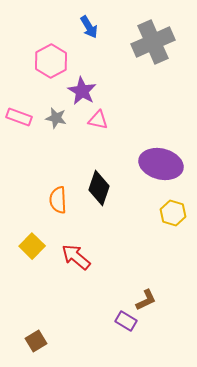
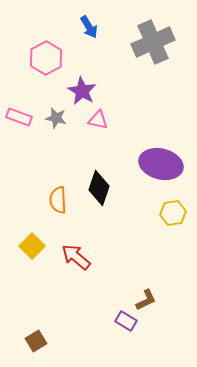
pink hexagon: moved 5 px left, 3 px up
yellow hexagon: rotated 25 degrees counterclockwise
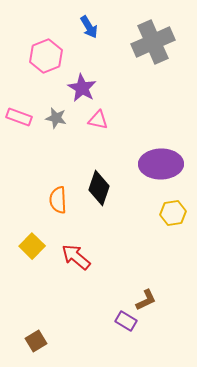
pink hexagon: moved 2 px up; rotated 8 degrees clockwise
purple star: moved 3 px up
purple ellipse: rotated 15 degrees counterclockwise
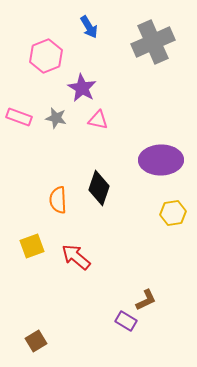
purple ellipse: moved 4 px up
yellow square: rotated 25 degrees clockwise
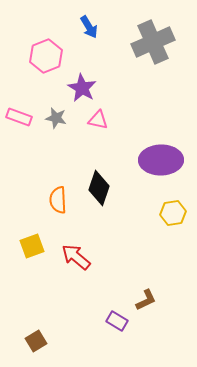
purple rectangle: moved 9 px left
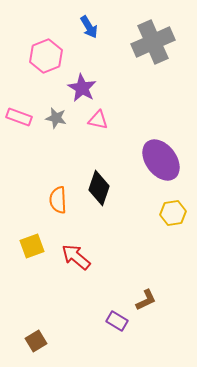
purple ellipse: rotated 54 degrees clockwise
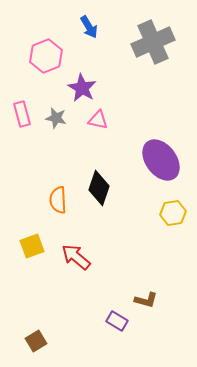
pink rectangle: moved 3 px right, 3 px up; rotated 55 degrees clockwise
brown L-shape: rotated 40 degrees clockwise
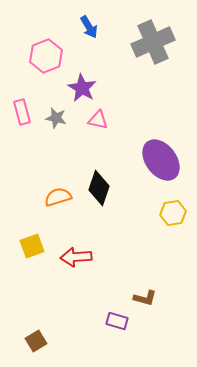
pink rectangle: moved 2 px up
orange semicircle: moved 3 px up; rotated 76 degrees clockwise
red arrow: rotated 44 degrees counterclockwise
brown L-shape: moved 1 px left, 2 px up
purple rectangle: rotated 15 degrees counterclockwise
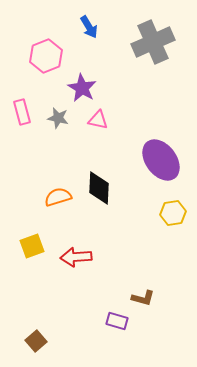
gray star: moved 2 px right
black diamond: rotated 16 degrees counterclockwise
brown L-shape: moved 2 px left
brown square: rotated 10 degrees counterclockwise
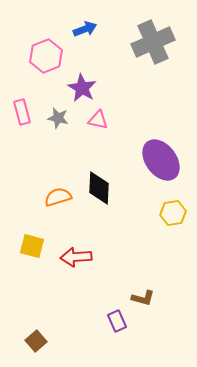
blue arrow: moved 4 px left, 2 px down; rotated 80 degrees counterclockwise
yellow square: rotated 35 degrees clockwise
purple rectangle: rotated 50 degrees clockwise
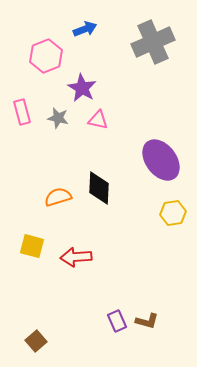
brown L-shape: moved 4 px right, 23 px down
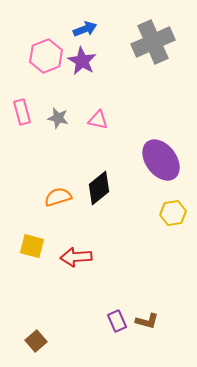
purple star: moved 27 px up
black diamond: rotated 48 degrees clockwise
